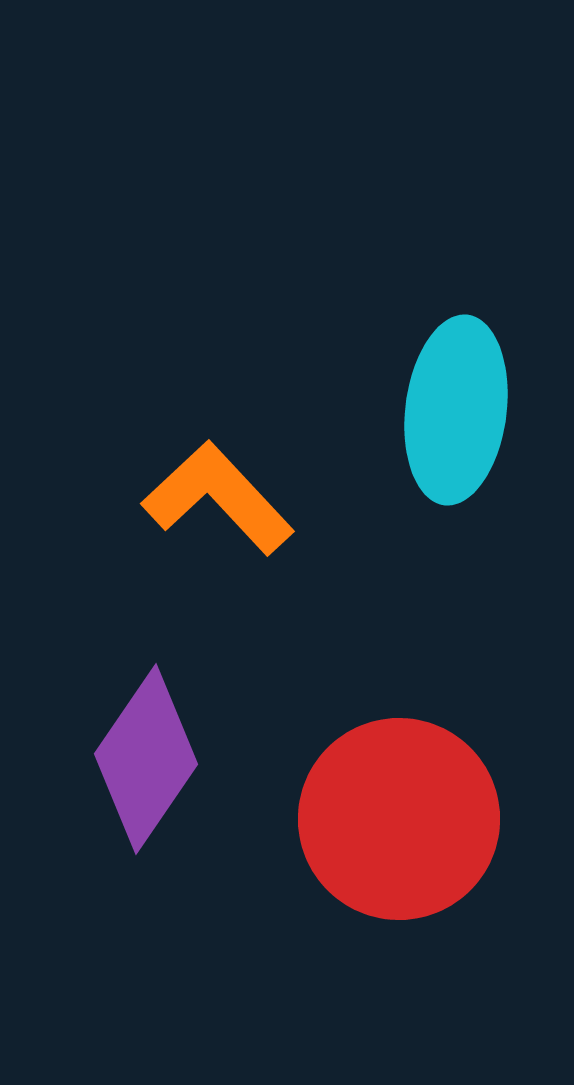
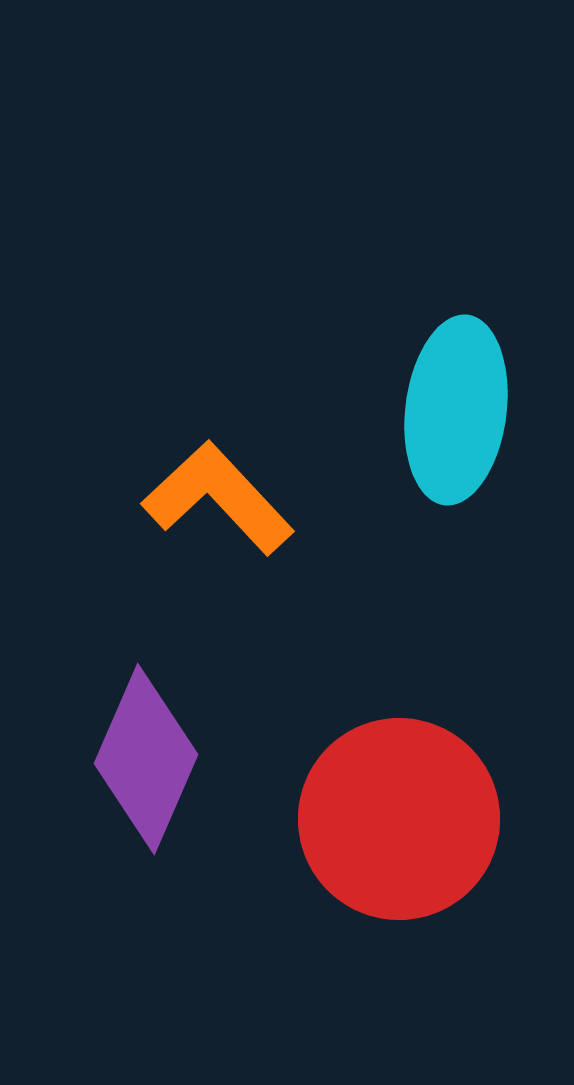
purple diamond: rotated 11 degrees counterclockwise
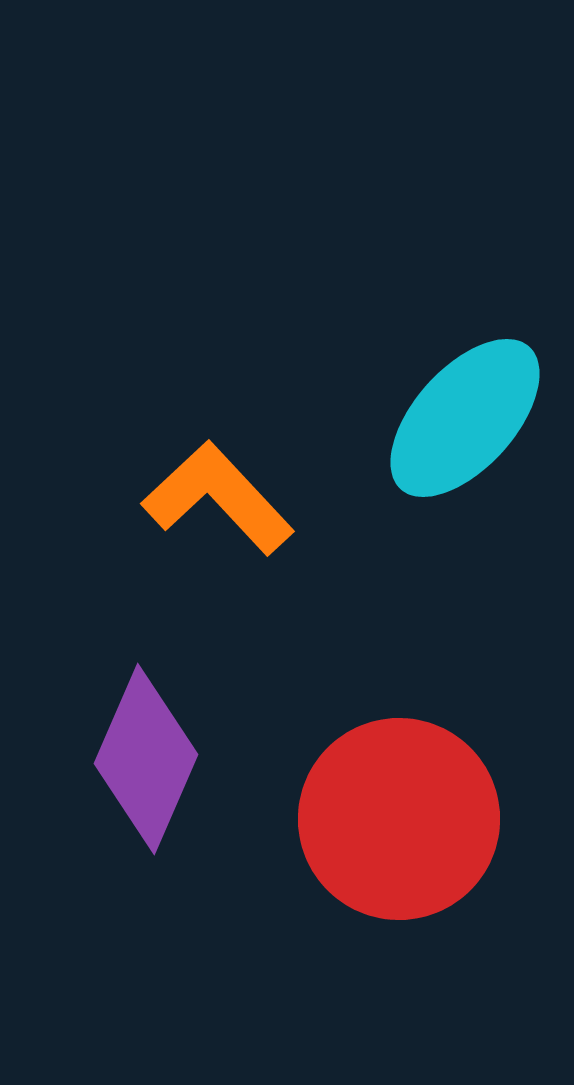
cyan ellipse: moved 9 px right, 8 px down; rotated 35 degrees clockwise
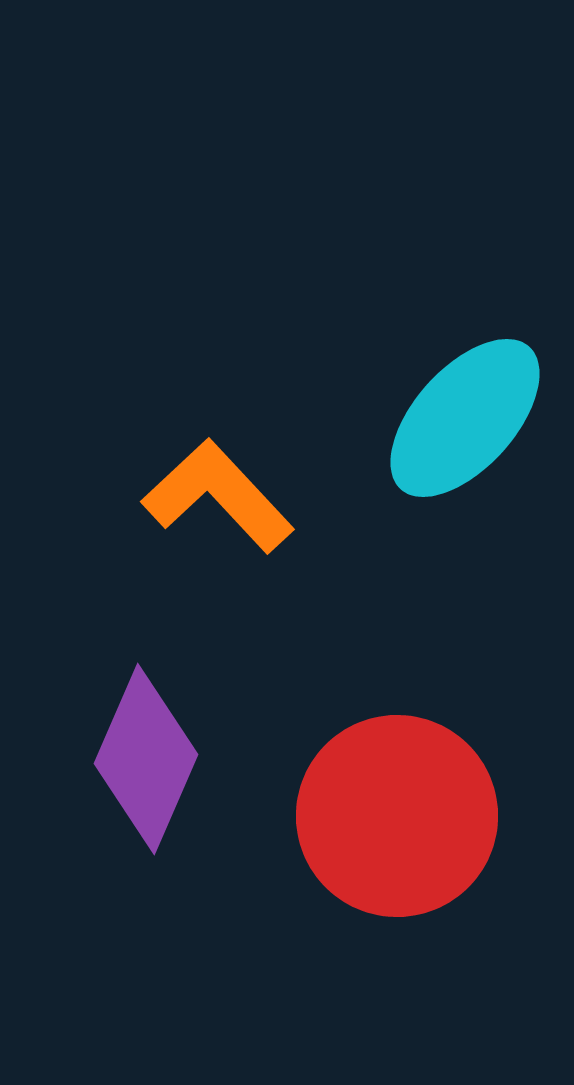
orange L-shape: moved 2 px up
red circle: moved 2 px left, 3 px up
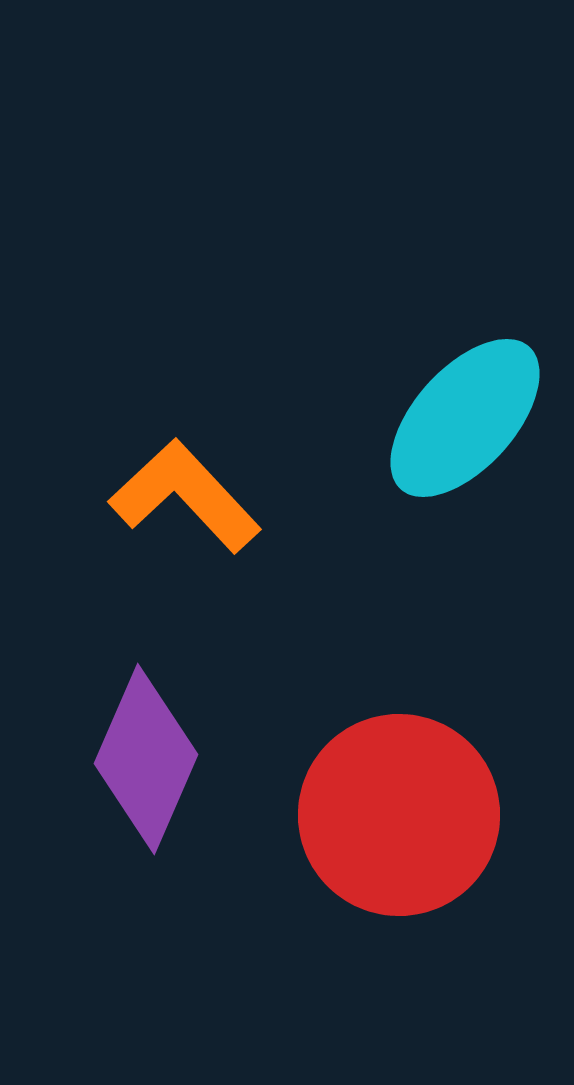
orange L-shape: moved 33 px left
red circle: moved 2 px right, 1 px up
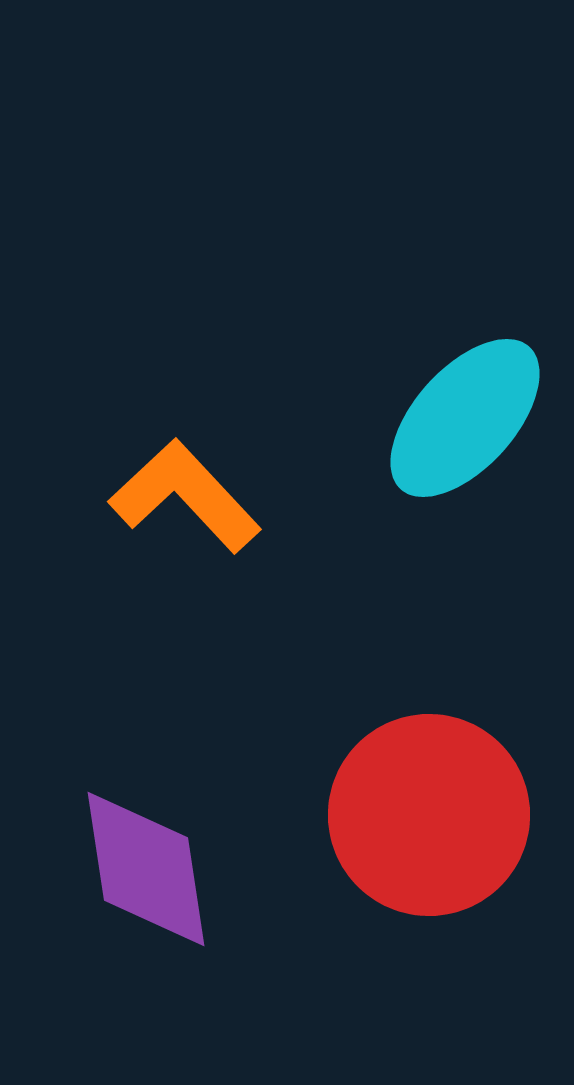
purple diamond: moved 110 px down; rotated 32 degrees counterclockwise
red circle: moved 30 px right
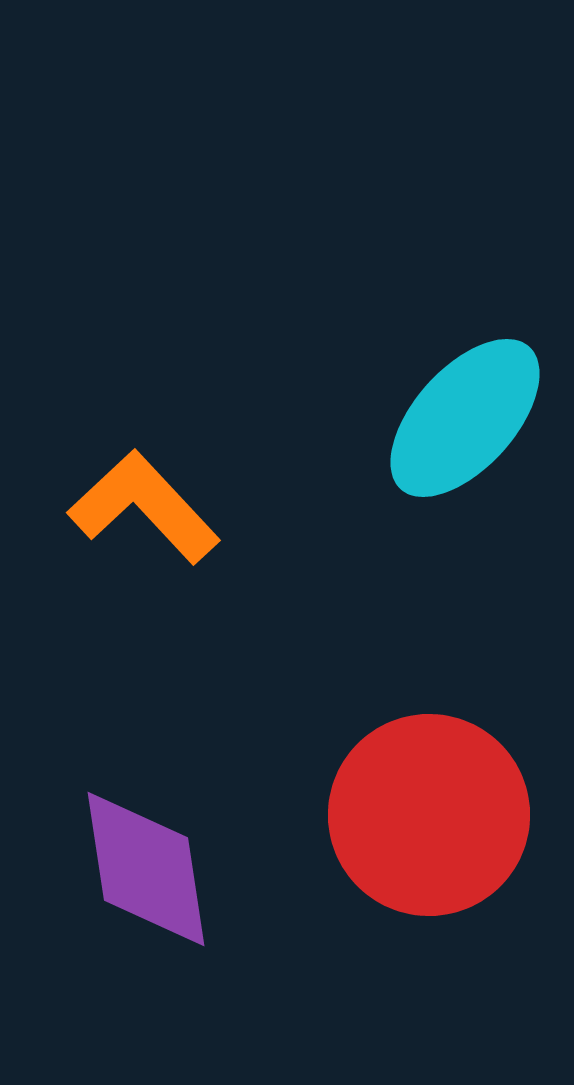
orange L-shape: moved 41 px left, 11 px down
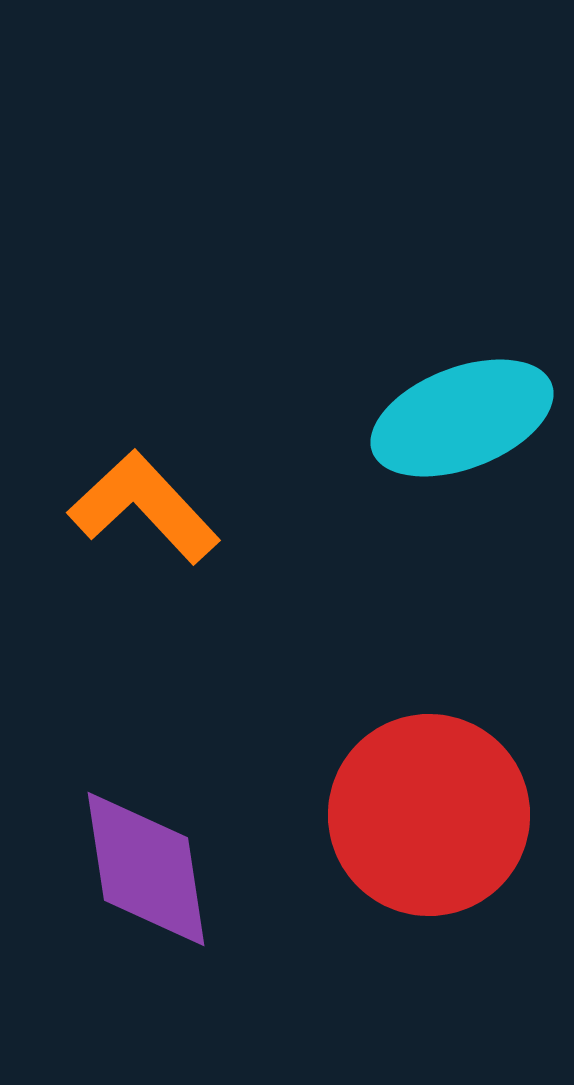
cyan ellipse: moved 3 px left; rotated 27 degrees clockwise
